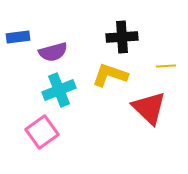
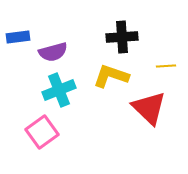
yellow L-shape: moved 1 px right, 1 px down
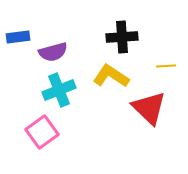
yellow L-shape: rotated 15 degrees clockwise
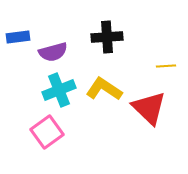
black cross: moved 15 px left
yellow L-shape: moved 7 px left, 13 px down
pink square: moved 5 px right
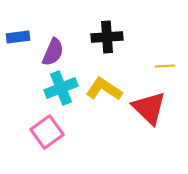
purple semicircle: rotated 52 degrees counterclockwise
yellow line: moved 1 px left
cyan cross: moved 2 px right, 2 px up
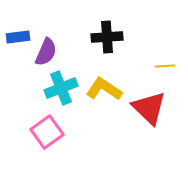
purple semicircle: moved 7 px left
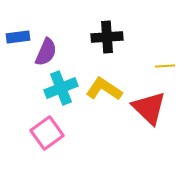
pink square: moved 1 px down
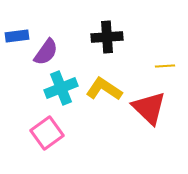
blue rectangle: moved 1 px left, 1 px up
purple semicircle: rotated 12 degrees clockwise
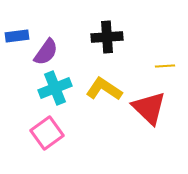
cyan cross: moved 6 px left
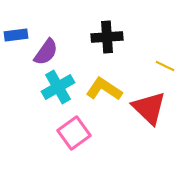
blue rectangle: moved 1 px left, 1 px up
yellow line: rotated 30 degrees clockwise
cyan cross: moved 3 px right, 1 px up; rotated 8 degrees counterclockwise
pink square: moved 27 px right
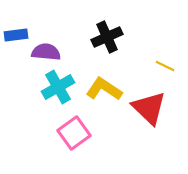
black cross: rotated 20 degrees counterclockwise
purple semicircle: rotated 120 degrees counterclockwise
